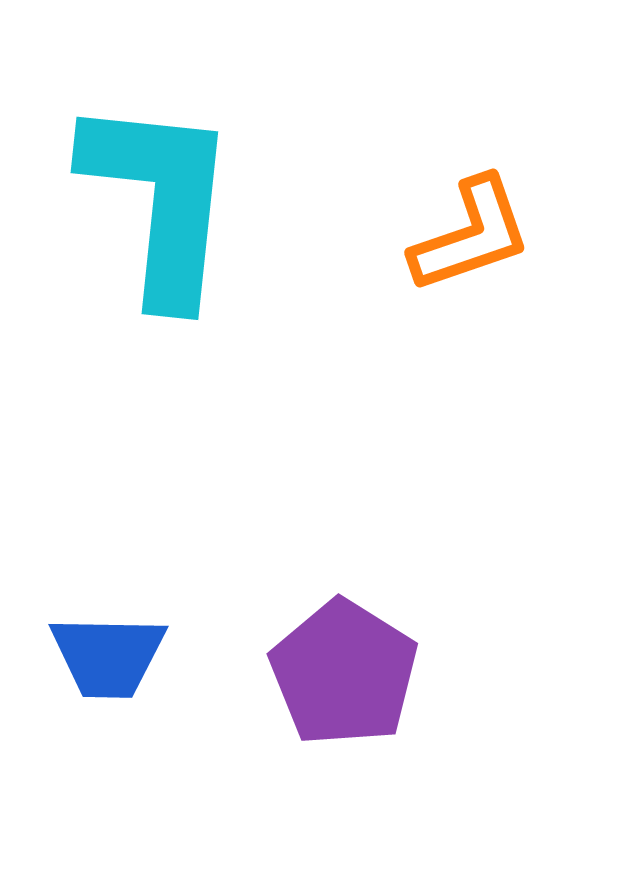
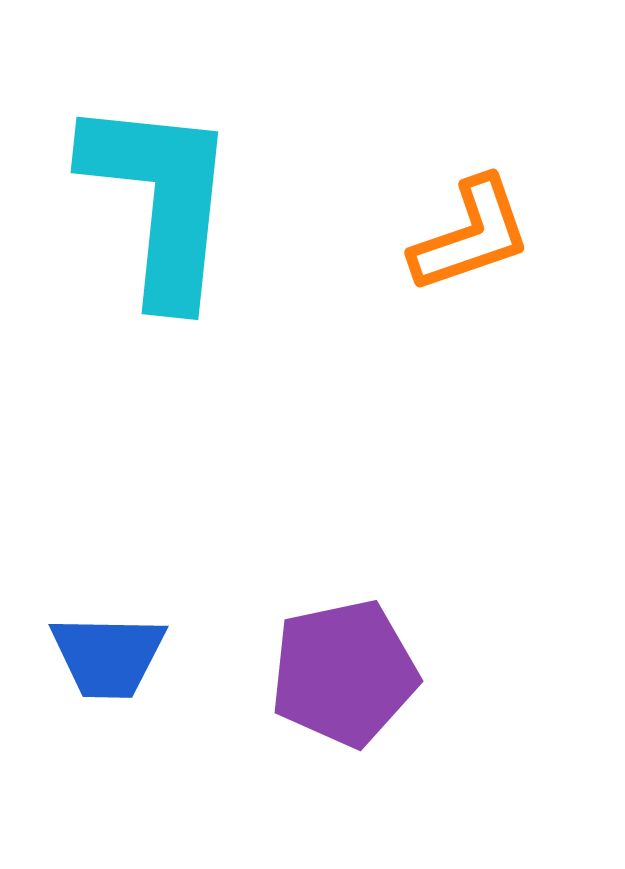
purple pentagon: rotated 28 degrees clockwise
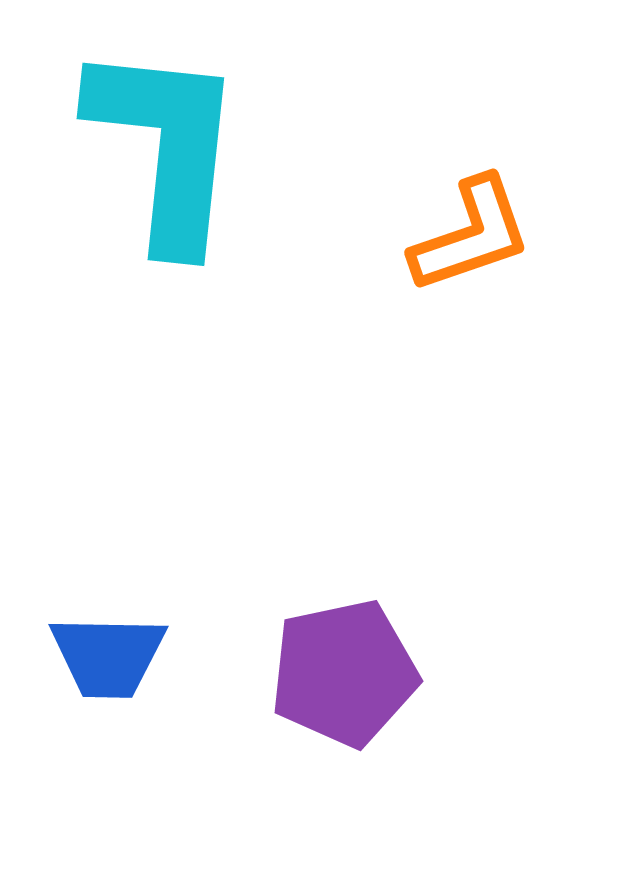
cyan L-shape: moved 6 px right, 54 px up
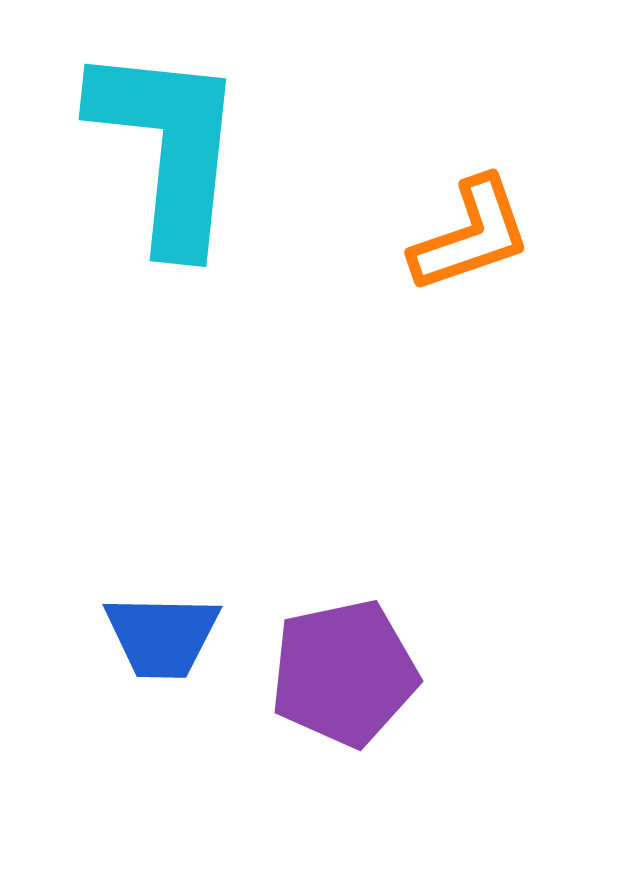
cyan L-shape: moved 2 px right, 1 px down
blue trapezoid: moved 54 px right, 20 px up
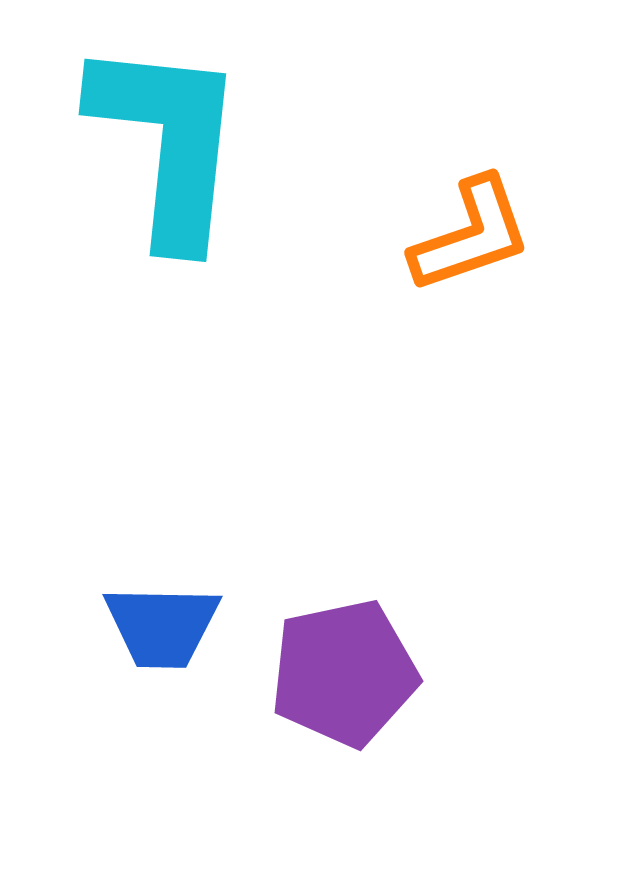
cyan L-shape: moved 5 px up
blue trapezoid: moved 10 px up
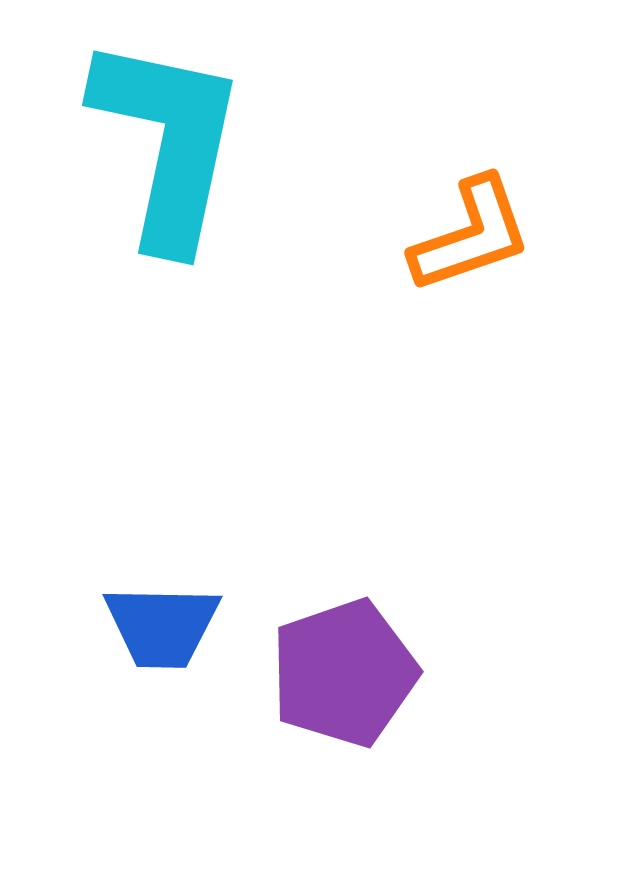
cyan L-shape: rotated 6 degrees clockwise
purple pentagon: rotated 7 degrees counterclockwise
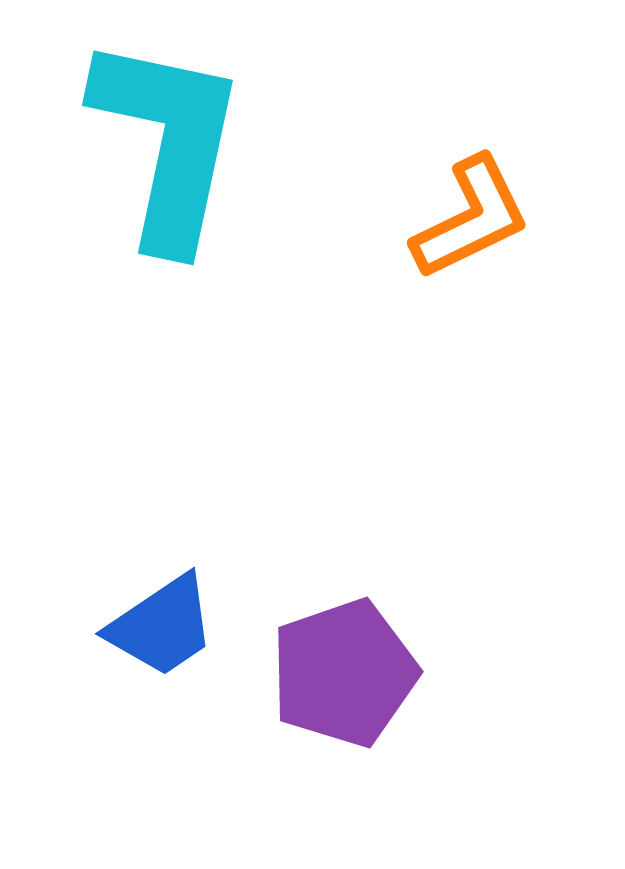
orange L-shape: moved 17 px up; rotated 7 degrees counterclockwise
blue trapezoid: rotated 35 degrees counterclockwise
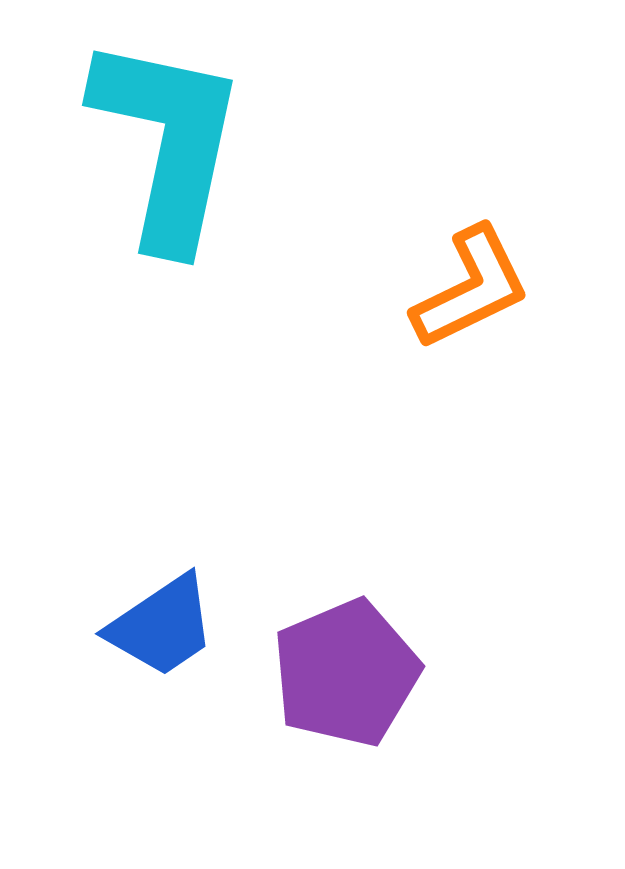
orange L-shape: moved 70 px down
purple pentagon: moved 2 px right; rotated 4 degrees counterclockwise
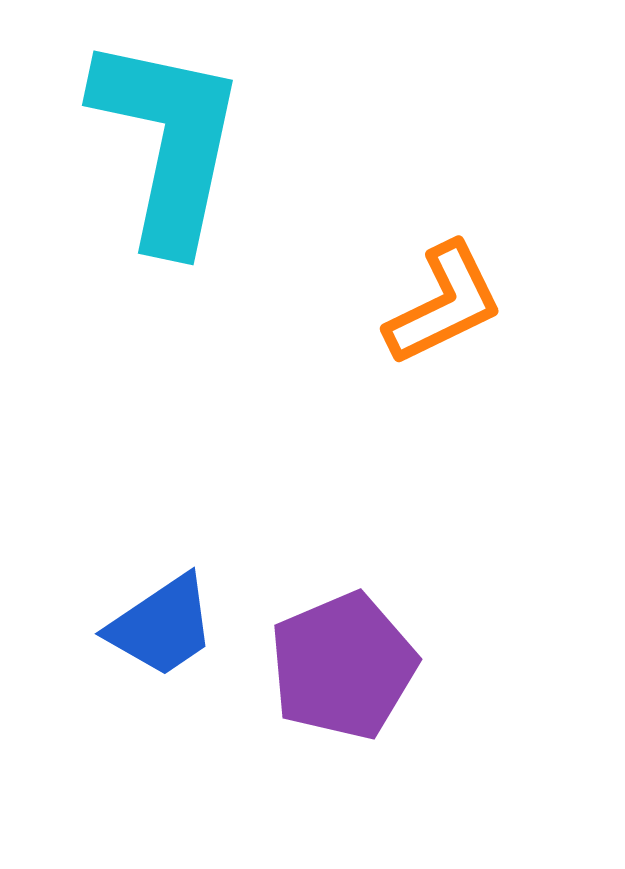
orange L-shape: moved 27 px left, 16 px down
purple pentagon: moved 3 px left, 7 px up
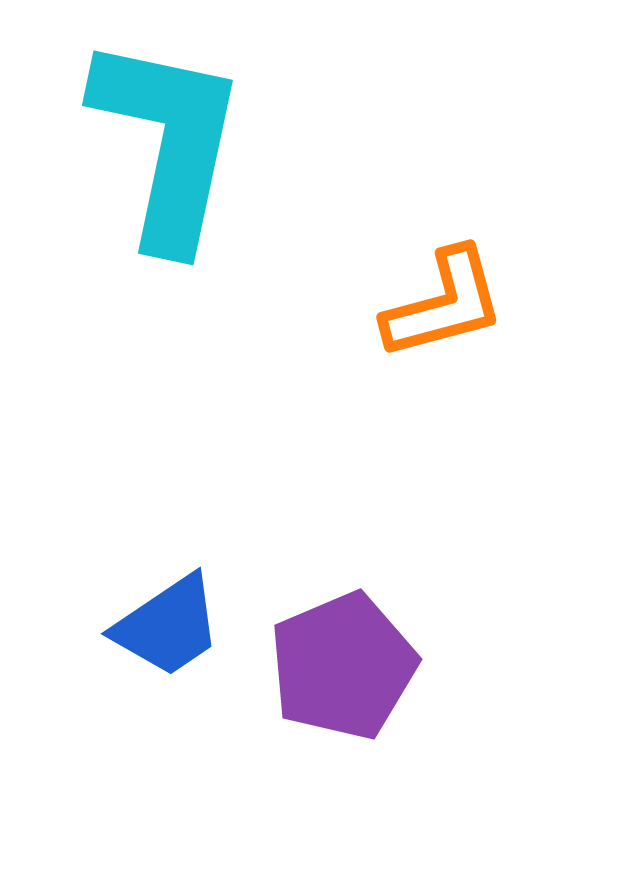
orange L-shape: rotated 11 degrees clockwise
blue trapezoid: moved 6 px right
